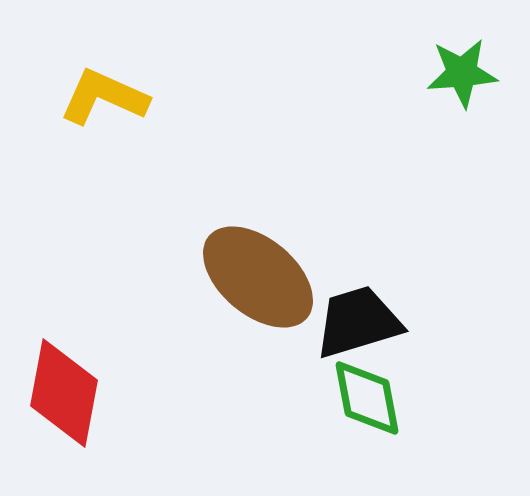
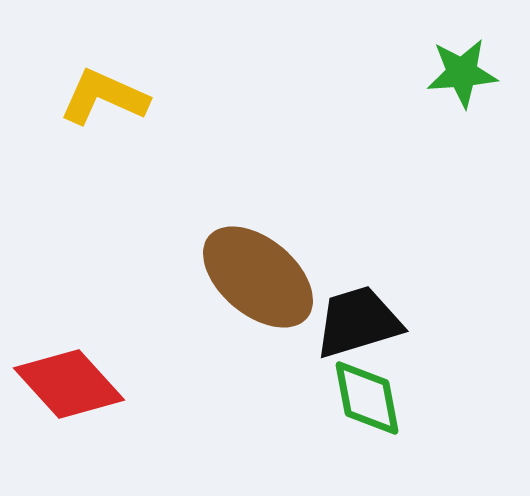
red diamond: moved 5 px right, 9 px up; rotated 53 degrees counterclockwise
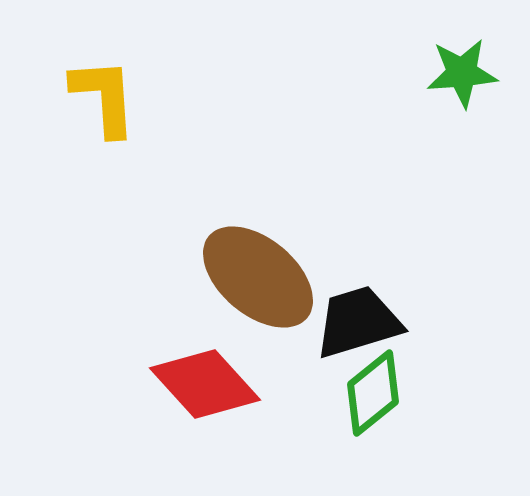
yellow L-shape: rotated 62 degrees clockwise
red diamond: moved 136 px right
green diamond: moved 6 px right, 5 px up; rotated 62 degrees clockwise
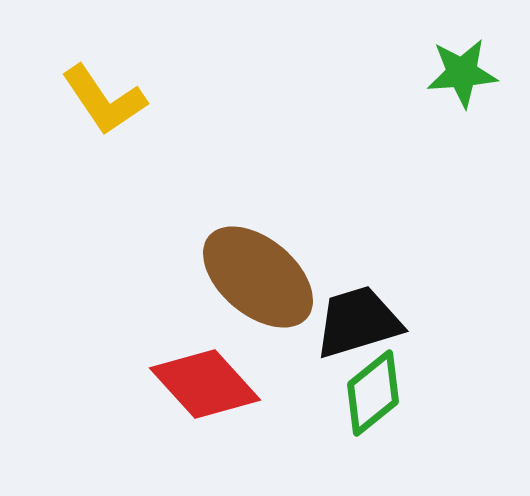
yellow L-shape: moved 3 px down; rotated 150 degrees clockwise
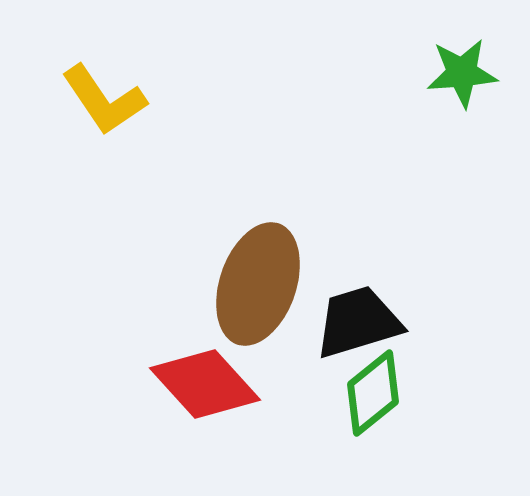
brown ellipse: moved 7 px down; rotated 69 degrees clockwise
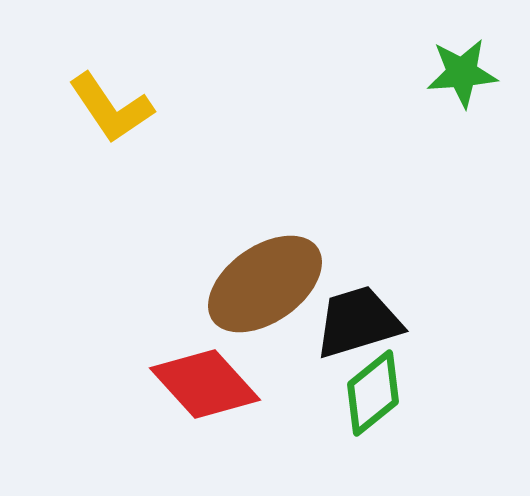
yellow L-shape: moved 7 px right, 8 px down
brown ellipse: moved 7 px right; rotated 36 degrees clockwise
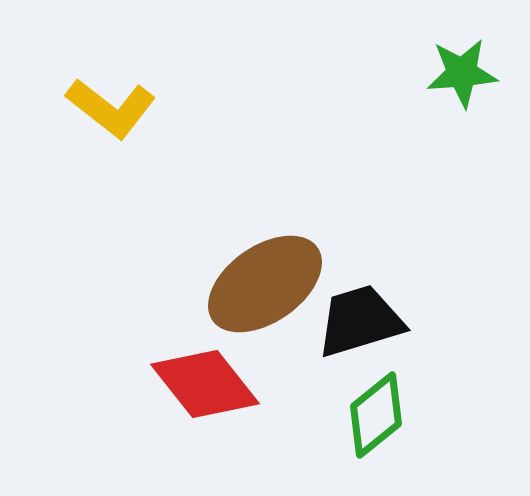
yellow L-shape: rotated 18 degrees counterclockwise
black trapezoid: moved 2 px right, 1 px up
red diamond: rotated 4 degrees clockwise
green diamond: moved 3 px right, 22 px down
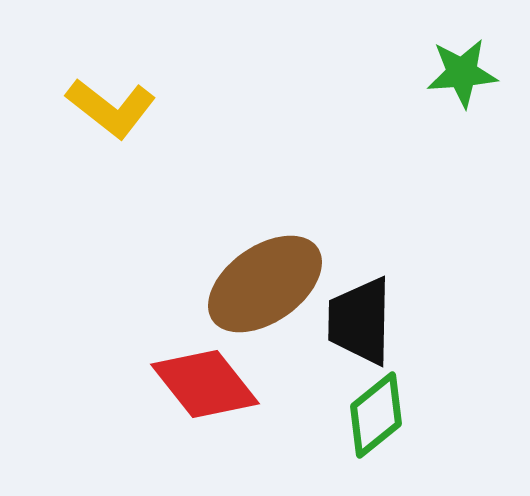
black trapezoid: rotated 72 degrees counterclockwise
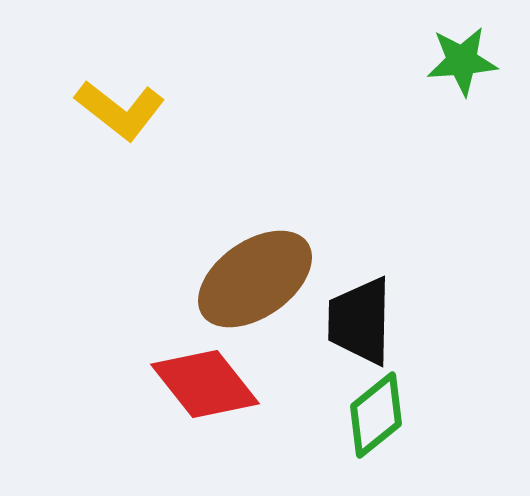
green star: moved 12 px up
yellow L-shape: moved 9 px right, 2 px down
brown ellipse: moved 10 px left, 5 px up
